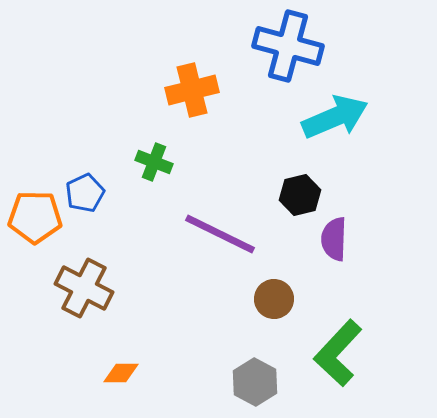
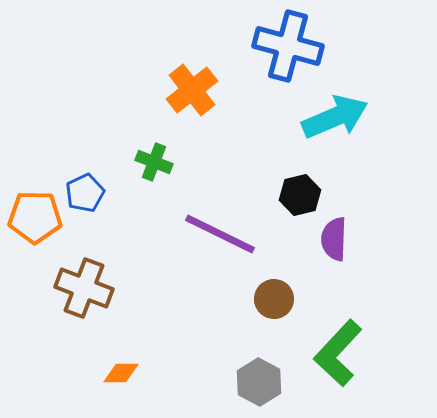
orange cross: rotated 24 degrees counterclockwise
brown cross: rotated 6 degrees counterclockwise
gray hexagon: moved 4 px right
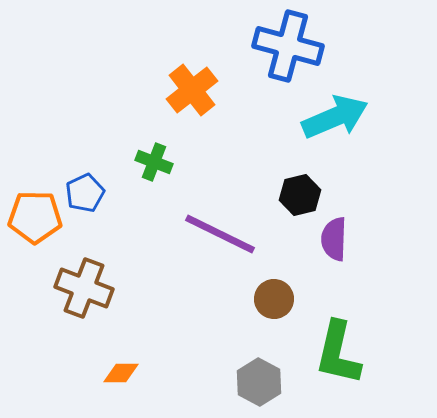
green L-shape: rotated 30 degrees counterclockwise
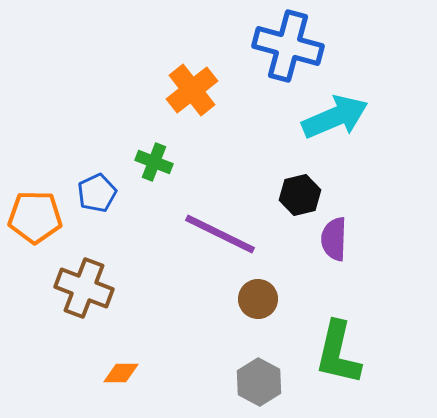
blue pentagon: moved 12 px right
brown circle: moved 16 px left
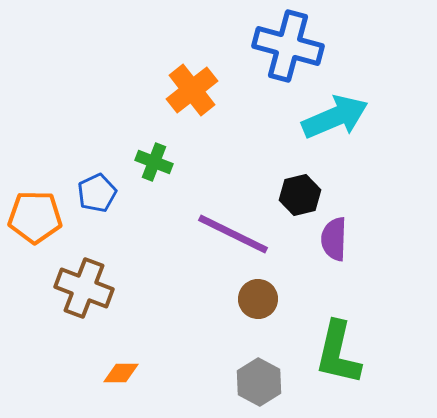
purple line: moved 13 px right
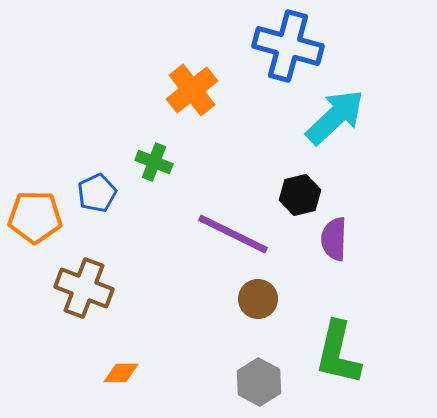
cyan arrow: rotated 20 degrees counterclockwise
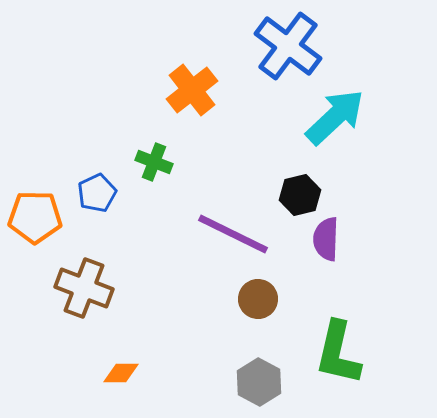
blue cross: rotated 22 degrees clockwise
purple semicircle: moved 8 px left
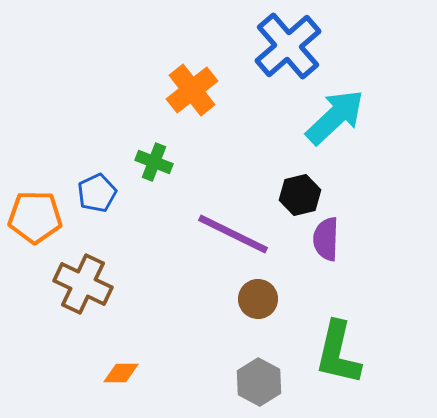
blue cross: rotated 12 degrees clockwise
brown cross: moved 1 px left, 4 px up; rotated 4 degrees clockwise
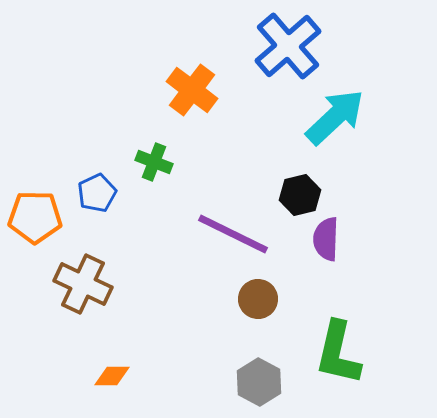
orange cross: rotated 15 degrees counterclockwise
orange diamond: moved 9 px left, 3 px down
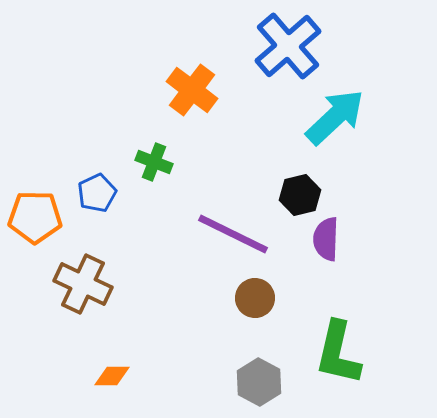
brown circle: moved 3 px left, 1 px up
